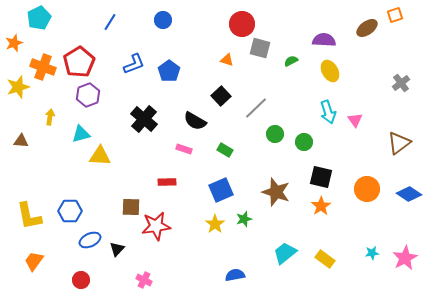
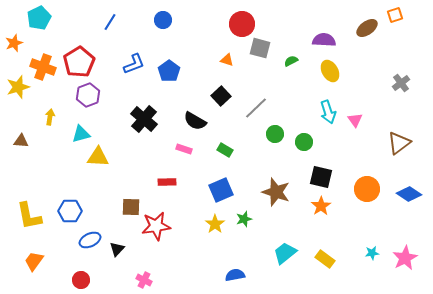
yellow triangle at (100, 156): moved 2 px left, 1 px down
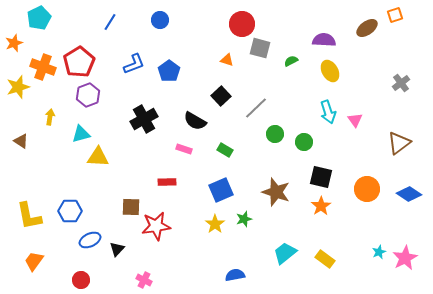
blue circle at (163, 20): moved 3 px left
black cross at (144, 119): rotated 20 degrees clockwise
brown triangle at (21, 141): rotated 28 degrees clockwise
cyan star at (372, 253): moved 7 px right, 1 px up; rotated 16 degrees counterclockwise
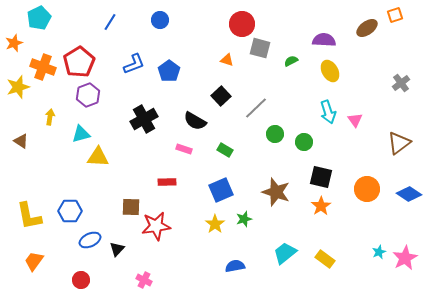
blue semicircle at (235, 275): moved 9 px up
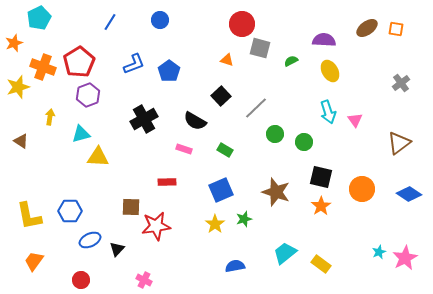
orange square at (395, 15): moved 1 px right, 14 px down; rotated 28 degrees clockwise
orange circle at (367, 189): moved 5 px left
yellow rectangle at (325, 259): moved 4 px left, 5 px down
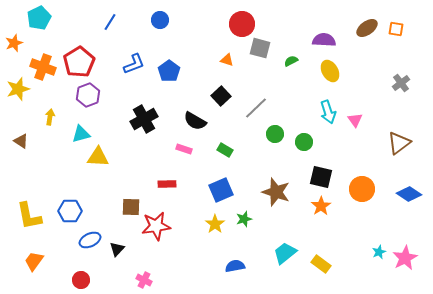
yellow star at (18, 87): moved 2 px down
red rectangle at (167, 182): moved 2 px down
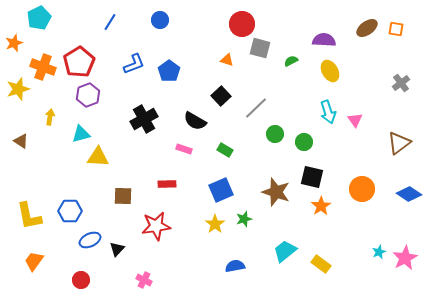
black square at (321, 177): moved 9 px left
brown square at (131, 207): moved 8 px left, 11 px up
cyan trapezoid at (285, 253): moved 2 px up
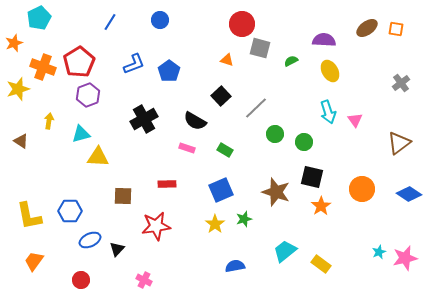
yellow arrow at (50, 117): moved 1 px left, 4 px down
pink rectangle at (184, 149): moved 3 px right, 1 px up
pink star at (405, 258): rotated 15 degrees clockwise
